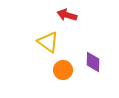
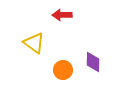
red arrow: moved 5 px left; rotated 18 degrees counterclockwise
yellow triangle: moved 14 px left, 1 px down
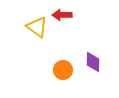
yellow triangle: moved 3 px right, 16 px up
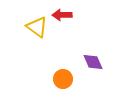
purple diamond: rotated 25 degrees counterclockwise
orange circle: moved 9 px down
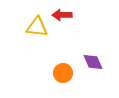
yellow triangle: rotated 30 degrees counterclockwise
orange circle: moved 6 px up
